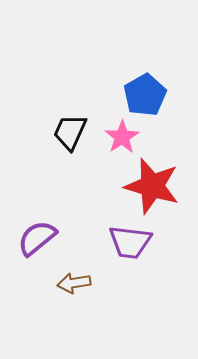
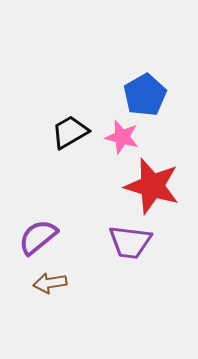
black trapezoid: rotated 36 degrees clockwise
pink star: rotated 24 degrees counterclockwise
purple semicircle: moved 1 px right, 1 px up
brown arrow: moved 24 px left
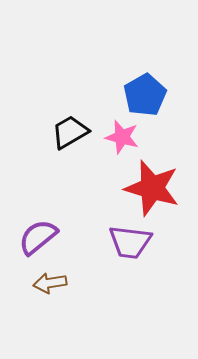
red star: moved 2 px down
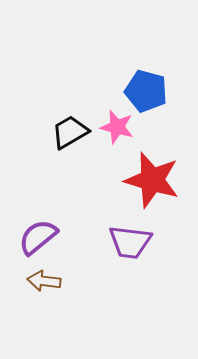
blue pentagon: moved 1 px right, 4 px up; rotated 27 degrees counterclockwise
pink star: moved 5 px left, 10 px up
red star: moved 8 px up
brown arrow: moved 6 px left, 2 px up; rotated 16 degrees clockwise
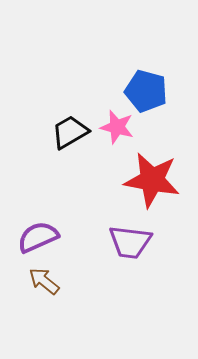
red star: rotated 6 degrees counterclockwise
purple semicircle: rotated 15 degrees clockwise
brown arrow: rotated 32 degrees clockwise
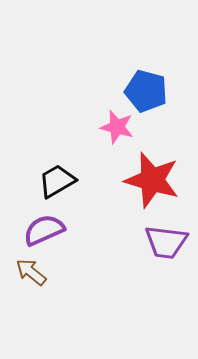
black trapezoid: moved 13 px left, 49 px down
red star: rotated 6 degrees clockwise
purple semicircle: moved 6 px right, 7 px up
purple trapezoid: moved 36 px right
brown arrow: moved 13 px left, 9 px up
